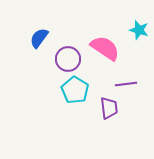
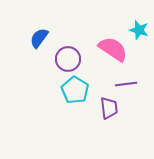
pink semicircle: moved 8 px right, 1 px down
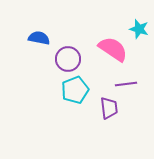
cyan star: moved 1 px up
blue semicircle: rotated 65 degrees clockwise
cyan pentagon: rotated 20 degrees clockwise
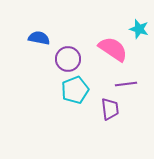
purple trapezoid: moved 1 px right, 1 px down
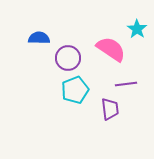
cyan star: moved 2 px left; rotated 18 degrees clockwise
blue semicircle: rotated 10 degrees counterclockwise
pink semicircle: moved 2 px left
purple circle: moved 1 px up
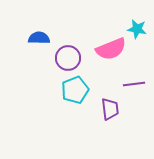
cyan star: rotated 24 degrees counterclockwise
pink semicircle: rotated 124 degrees clockwise
purple line: moved 8 px right
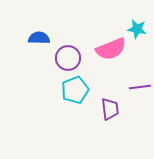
purple line: moved 6 px right, 3 px down
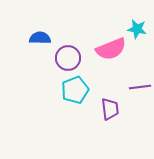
blue semicircle: moved 1 px right
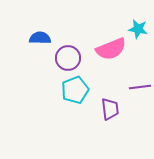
cyan star: moved 1 px right
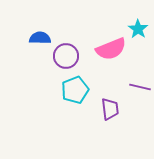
cyan star: rotated 24 degrees clockwise
purple circle: moved 2 px left, 2 px up
purple line: rotated 20 degrees clockwise
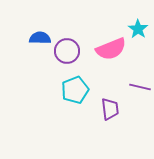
purple circle: moved 1 px right, 5 px up
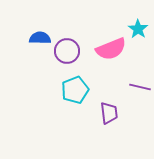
purple trapezoid: moved 1 px left, 4 px down
